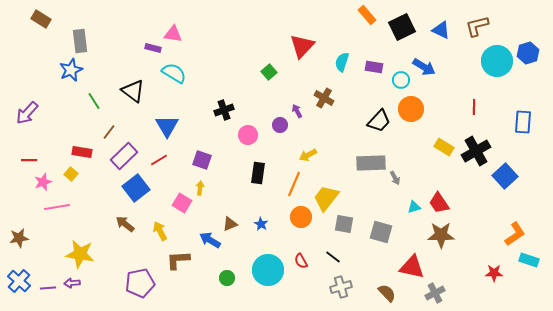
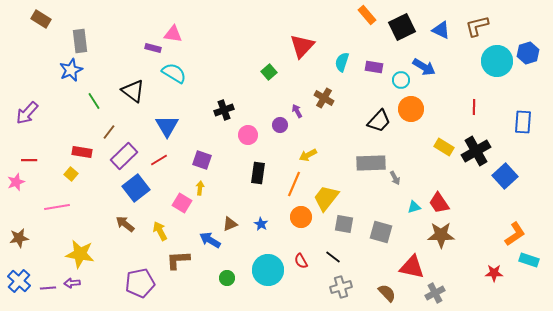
pink star at (43, 182): moved 27 px left
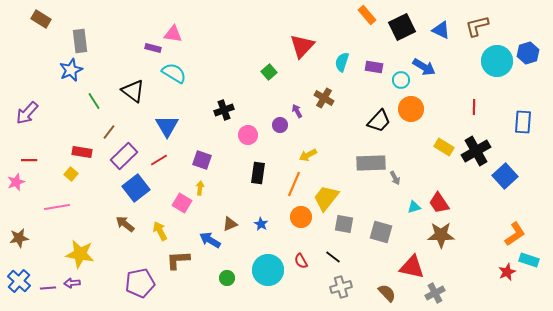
red star at (494, 273): moved 13 px right, 1 px up; rotated 24 degrees counterclockwise
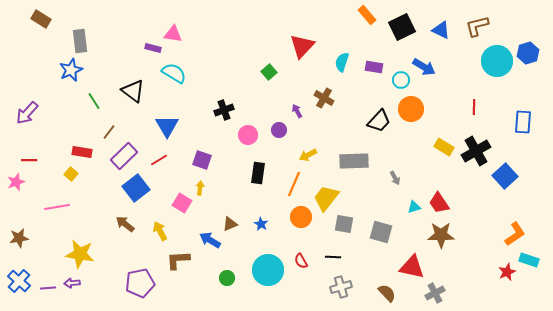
purple circle at (280, 125): moved 1 px left, 5 px down
gray rectangle at (371, 163): moved 17 px left, 2 px up
black line at (333, 257): rotated 35 degrees counterclockwise
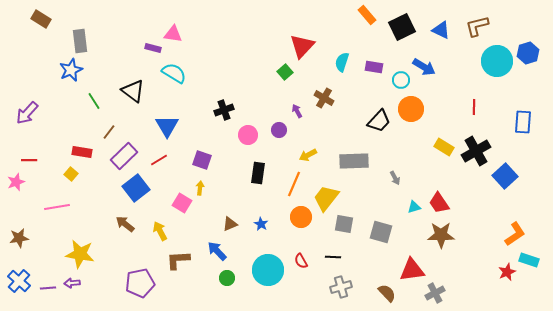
green square at (269, 72): moved 16 px right
blue arrow at (210, 240): moved 7 px right, 11 px down; rotated 15 degrees clockwise
red triangle at (412, 267): moved 3 px down; rotated 20 degrees counterclockwise
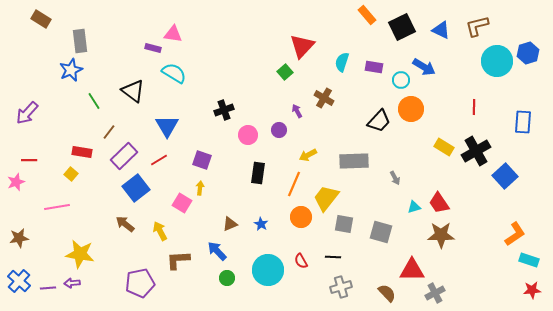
red triangle at (412, 270): rotated 8 degrees clockwise
red star at (507, 272): moved 25 px right, 18 px down; rotated 18 degrees clockwise
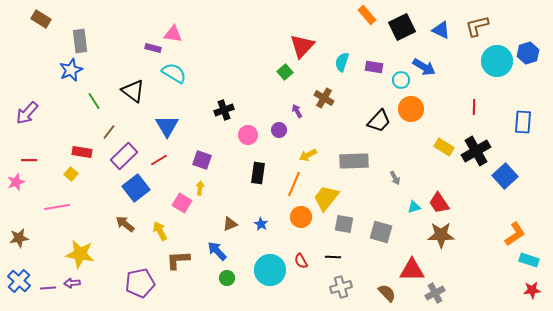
cyan circle at (268, 270): moved 2 px right
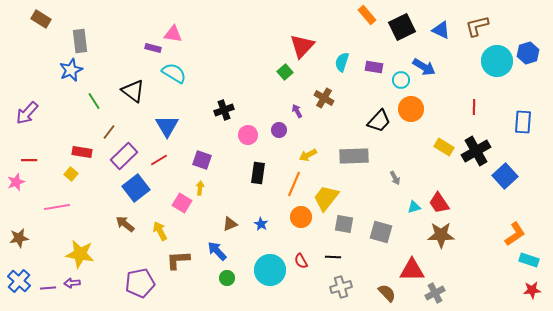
gray rectangle at (354, 161): moved 5 px up
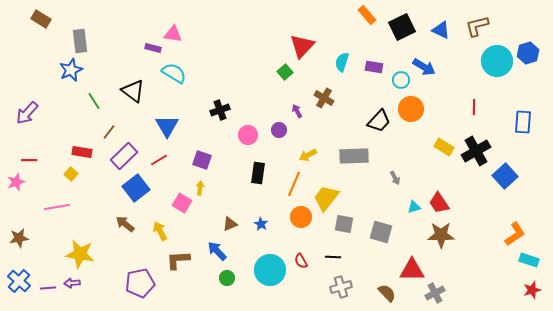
black cross at (224, 110): moved 4 px left
red star at (532, 290): rotated 12 degrees counterclockwise
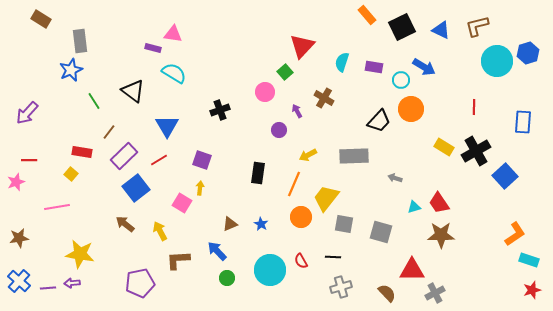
pink circle at (248, 135): moved 17 px right, 43 px up
gray arrow at (395, 178): rotated 136 degrees clockwise
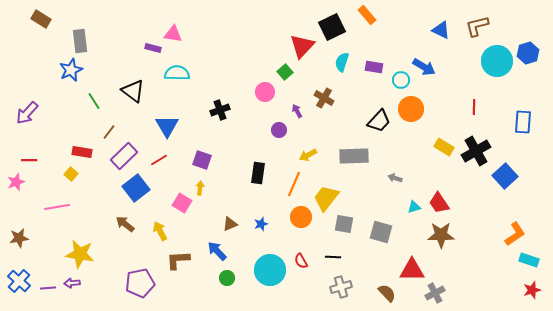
black square at (402, 27): moved 70 px left
cyan semicircle at (174, 73): moved 3 px right; rotated 30 degrees counterclockwise
blue star at (261, 224): rotated 24 degrees clockwise
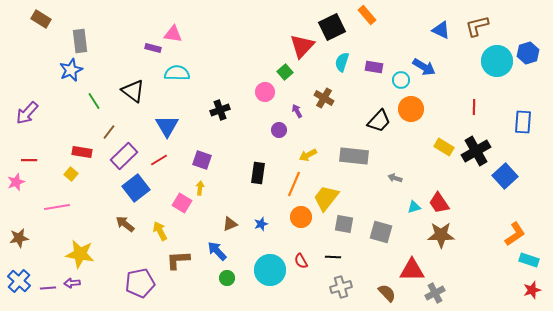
gray rectangle at (354, 156): rotated 8 degrees clockwise
